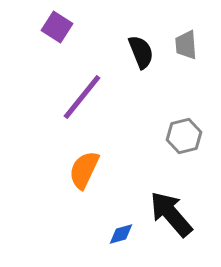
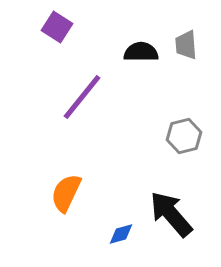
black semicircle: rotated 68 degrees counterclockwise
orange semicircle: moved 18 px left, 23 px down
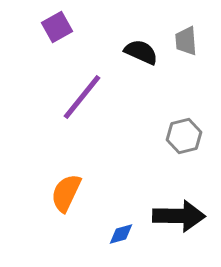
purple square: rotated 28 degrees clockwise
gray trapezoid: moved 4 px up
black semicircle: rotated 24 degrees clockwise
black arrow: moved 8 px right, 2 px down; rotated 132 degrees clockwise
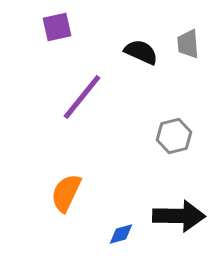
purple square: rotated 16 degrees clockwise
gray trapezoid: moved 2 px right, 3 px down
gray hexagon: moved 10 px left
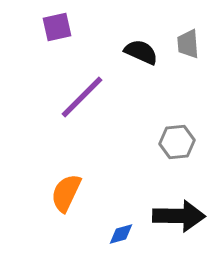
purple line: rotated 6 degrees clockwise
gray hexagon: moved 3 px right, 6 px down; rotated 8 degrees clockwise
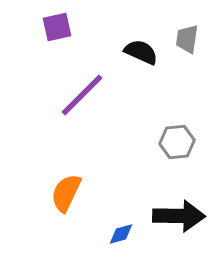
gray trapezoid: moved 1 px left, 5 px up; rotated 12 degrees clockwise
purple line: moved 2 px up
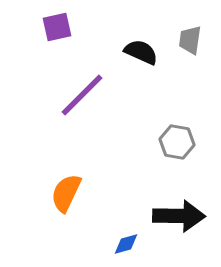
gray trapezoid: moved 3 px right, 1 px down
gray hexagon: rotated 16 degrees clockwise
blue diamond: moved 5 px right, 10 px down
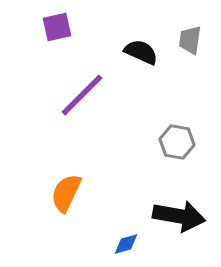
black arrow: rotated 9 degrees clockwise
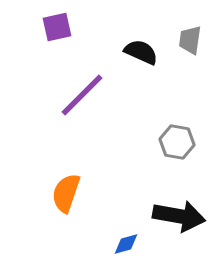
orange semicircle: rotated 6 degrees counterclockwise
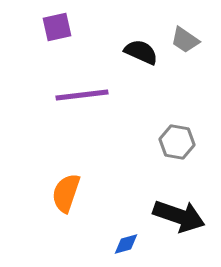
gray trapezoid: moved 5 px left; rotated 64 degrees counterclockwise
purple line: rotated 38 degrees clockwise
black arrow: rotated 9 degrees clockwise
